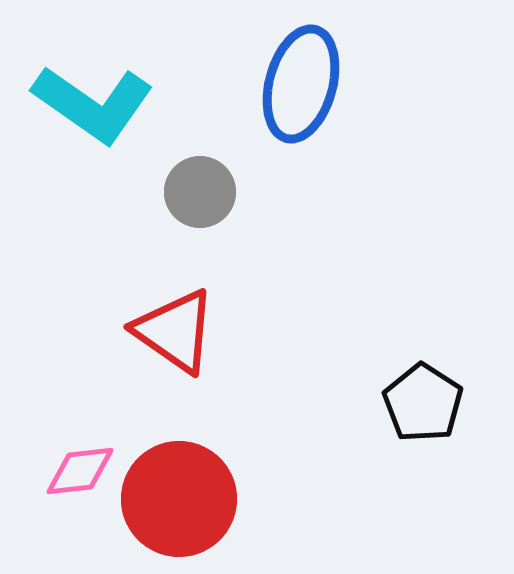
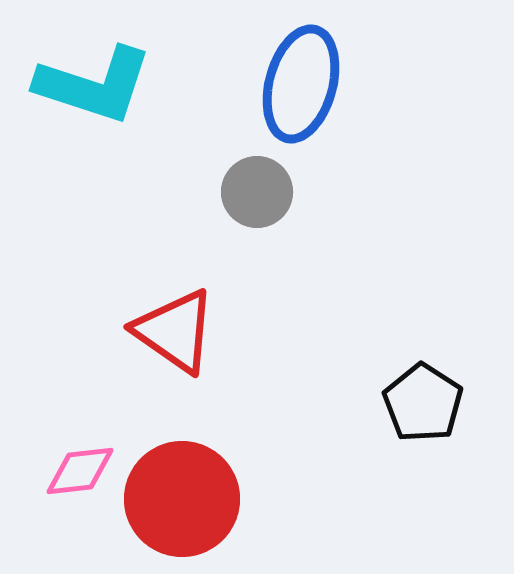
cyan L-shape: moved 1 px right, 19 px up; rotated 17 degrees counterclockwise
gray circle: moved 57 px right
red circle: moved 3 px right
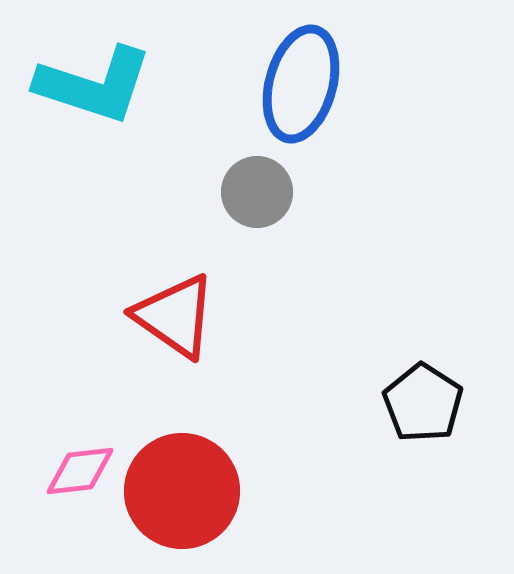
red triangle: moved 15 px up
red circle: moved 8 px up
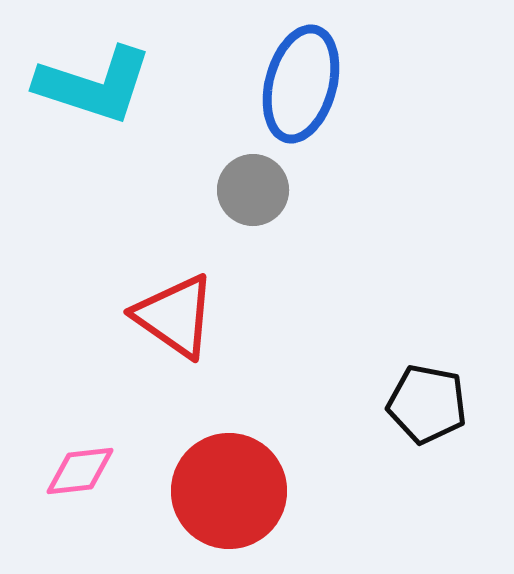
gray circle: moved 4 px left, 2 px up
black pentagon: moved 4 px right, 1 px down; rotated 22 degrees counterclockwise
red circle: moved 47 px right
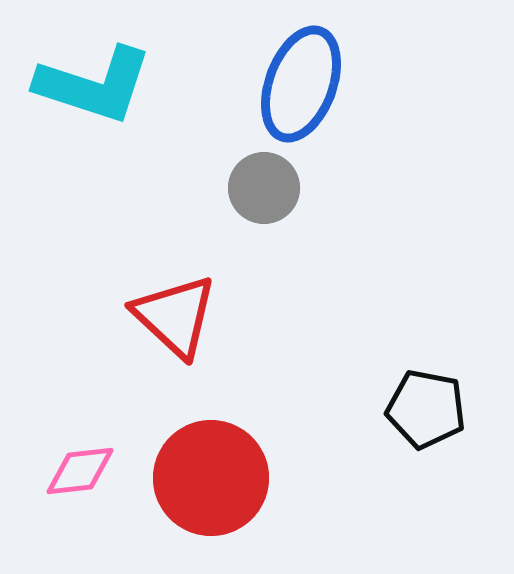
blue ellipse: rotated 5 degrees clockwise
gray circle: moved 11 px right, 2 px up
red triangle: rotated 8 degrees clockwise
black pentagon: moved 1 px left, 5 px down
red circle: moved 18 px left, 13 px up
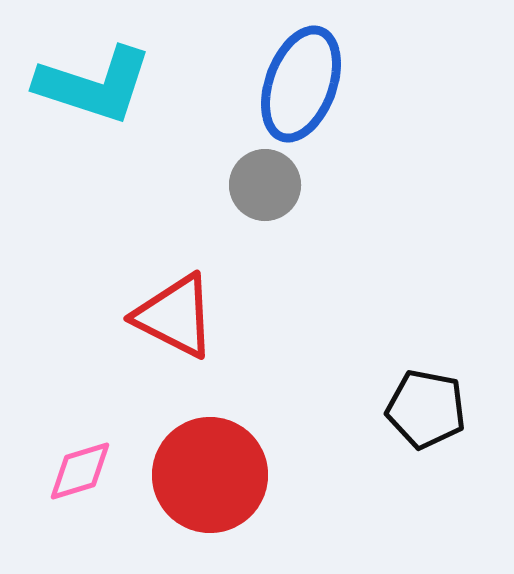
gray circle: moved 1 px right, 3 px up
red triangle: rotated 16 degrees counterclockwise
pink diamond: rotated 10 degrees counterclockwise
red circle: moved 1 px left, 3 px up
